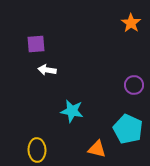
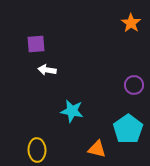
cyan pentagon: rotated 12 degrees clockwise
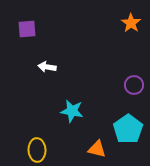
purple square: moved 9 px left, 15 px up
white arrow: moved 3 px up
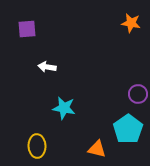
orange star: rotated 24 degrees counterclockwise
purple circle: moved 4 px right, 9 px down
cyan star: moved 8 px left, 3 px up
yellow ellipse: moved 4 px up
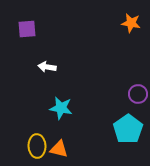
cyan star: moved 3 px left
orange triangle: moved 38 px left
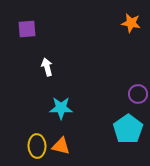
white arrow: rotated 66 degrees clockwise
cyan star: rotated 10 degrees counterclockwise
orange triangle: moved 2 px right, 3 px up
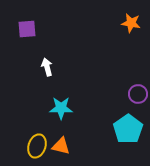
yellow ellipse: rotated 20 degrees clockwise
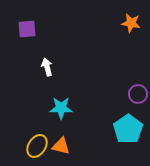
yellow ellipse: rotated 15 degrees clockwise
